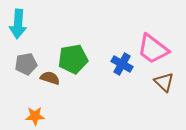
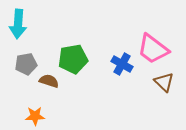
brown semicircle: moved 1 px left, 3 px down
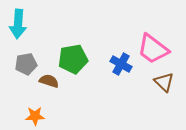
blue cross: moved 1 px left
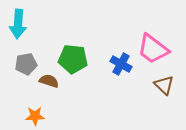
green pentagon: rotated 16 degrees clockwise
brown triangle: moved 3 px down
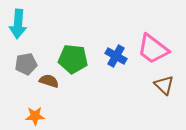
blue cross: moved 5 px left, 8 px up
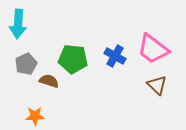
blue cross: moved 1 px left
gray pentagon: rotated 15 degrees counterclockwise
brown triangle: moved 7 px left
